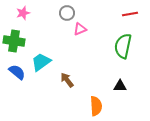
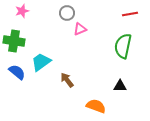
pink star: moved 1 px left, 2 px up
orange semicircle: rotated 66 degrees counterclockwise
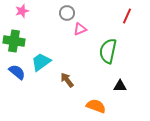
red line: moved 3 px left, 2 px down; rotated 56 degrees counterclockwise
green semicircle: moved 15 px left, 5 px down
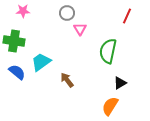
pink star: moved 1 px right; rotated 16 degrees clockwise
pink triangle: rotated 40 degrees counterclockwise
black triangle: moved 3 px up; rotated 32 degrees counterclockwise
orange semicircle: moved 14 px right; rotated 78 degrees counterclockwise
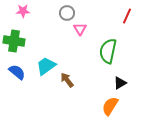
cyan trapezoid: moved 5 px right, 4 px down
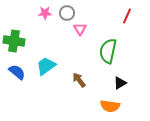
pink star: moved 22 px right, 2 px down
brown arrow: moved 12 px right
orange semicircle: rotated 114 degrees counterclockwise
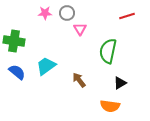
red line: rotated 49 degrees clockwise
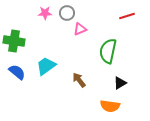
pink triangle: rotated 40 degrees clockwise
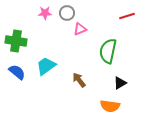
green cross: moved 2 px right
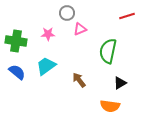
pink star: moved 3 px right, 21 px down
